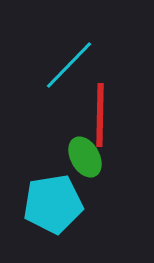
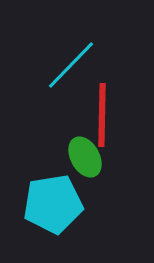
cyan line: moved 2 px right
red line: moved 2 px right
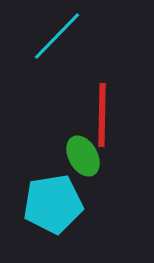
cyan line: moved 14 px left, 29 px up
green ellipse: moved 2 px left, 1 px up
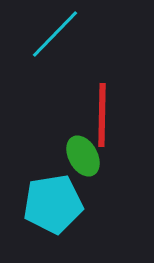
cyan line: moved 2 px left, 2 px up
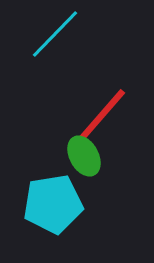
red line: rotated 40 degrees clockwise
green ellipse: moved 1 px right
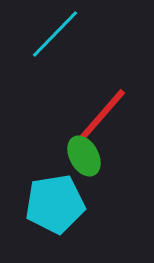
cyan pentagon: moved 2 px right
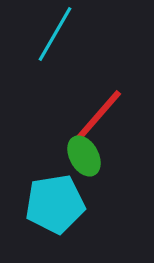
cyan line: rotated 14 degrees counterclockwise
red line: moved 4 px left, 1 px down
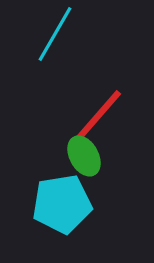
cyan pentagon: moved 7 px right
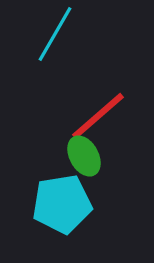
red line: rotated 8 degrees clockwise
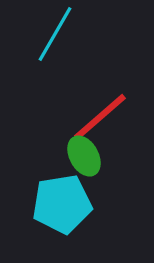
red line: moved 2 px right, 1 px down
